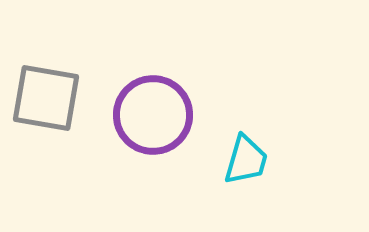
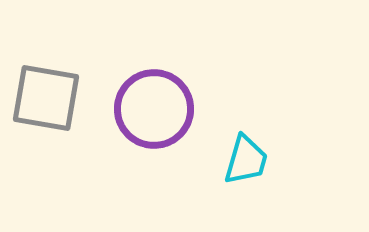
purple circle: moved 1 px right, 6 px up
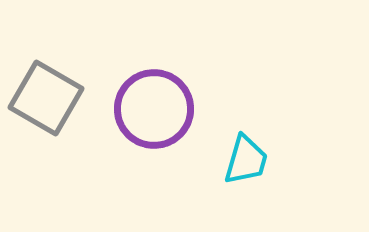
gray square: rotated 20 degrees clockwise
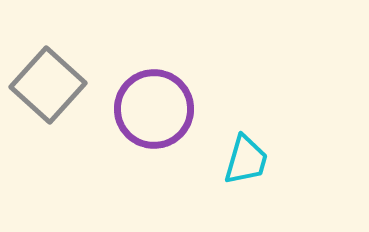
gray square: moved 2 px right, 13 px up; rotated 12 degrees clockwise
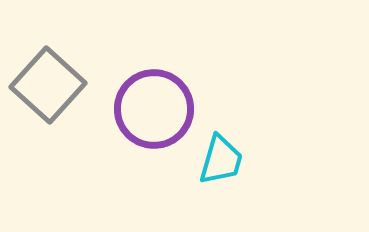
cyan trapezoid: moved 25 px left
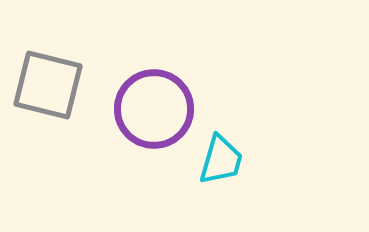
gray square: rotated 28 degrees counterclockwise
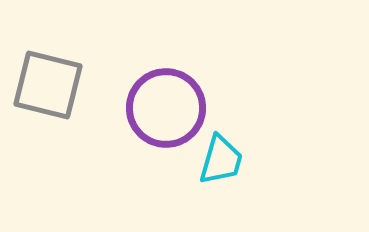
purple circle: moved 12 px right, 1 px up
